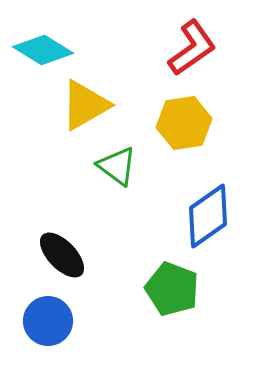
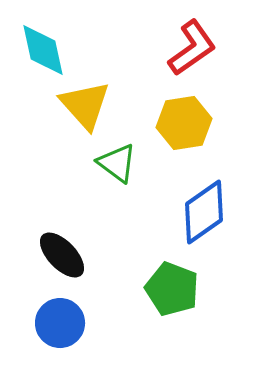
cyan diamond: rotated 46 degrees clockwise
yellow triangle: rotated 42 degrees counterclockwise
green triangle: moved 3 px up
blue diamond: moved 4 px left, 4 px up
blue circle: moved 12 px right, 2 px down
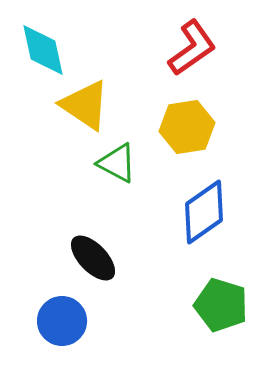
yellow triangle: rotated 14 degrees counterclockwise
yellow hexagon: moved 3 px right, 4 px down
green triangle: rotated 9 degrees counterclockwise
black ellipse: moved 31 px right, 3 px down
green pentagon: moved 49 px right, 16 px down; rotated 4 degrees counterclockwise
blue circle: moved 2 px right, 2 px up
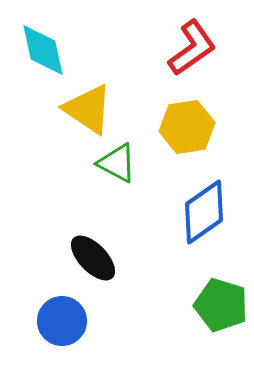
yellow triangle: moved 3 px right, 4 px down
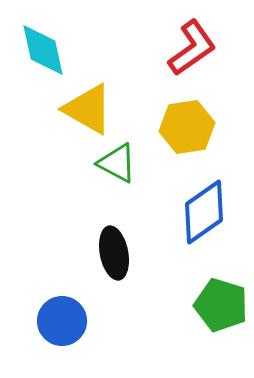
yellow triangle: rotated 4 degrees counterclockwise
black ellipse: moved 21 px right, 5 px up; rotated 33 degrees clockwise
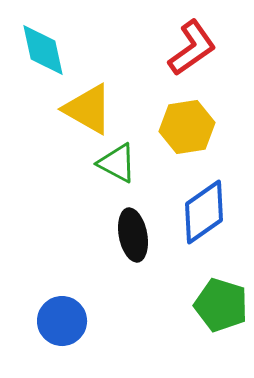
black ellipse: moved 19 px right, 18 px up
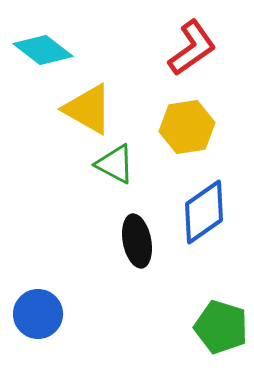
cyan diamond: rotated 40 degrees counterclockwise
green triangle: moved 2 px left, 1 px down
black ellipse: moved 4 px right, 6 px down
green pentagon: moved 22 px down
blue circle: moved 24 px left, 7 px up
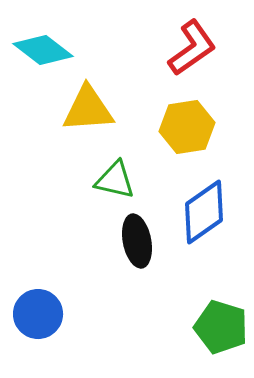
yellow triangle: rotated 34 degrees counterclockwise
green triangle: moved 16 px down; rotated 15 degrees counterclockwise
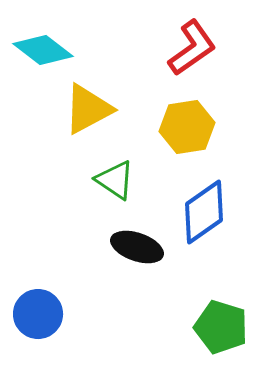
yellow triangle: rotated 24 degrees counterclockwise
green triangle: rotated 21 degrees clockwise
black ellipse: moved 6 px down; rotated 60 degrees counterclockwise
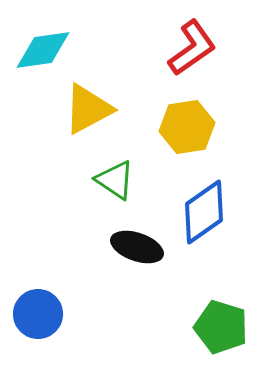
cyan diamond: rotated 46 degrees counterclockwise
